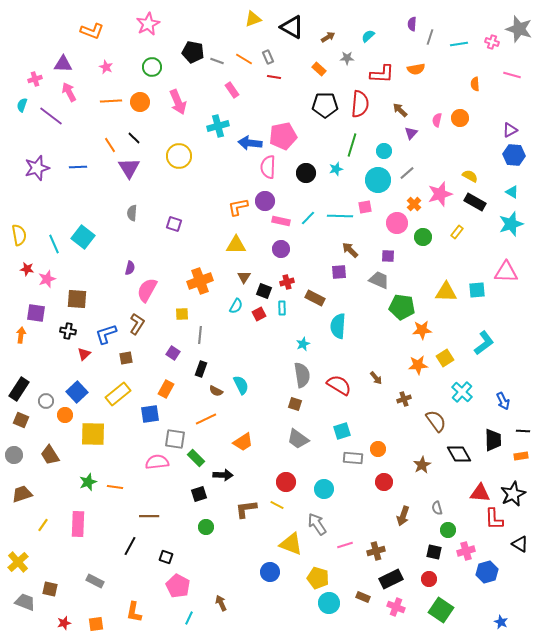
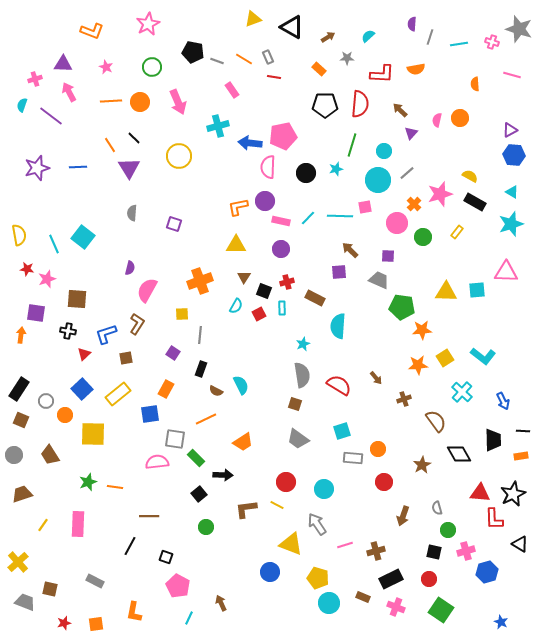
cyan L-shape at (484, 343): moved 1 px left, 13 px down; rotated 75 degrees clockwise
blue square at (77, 392): moved 5 px right, 3 px up
black square at (199, 494): rotated 21 degrees counterclockwise
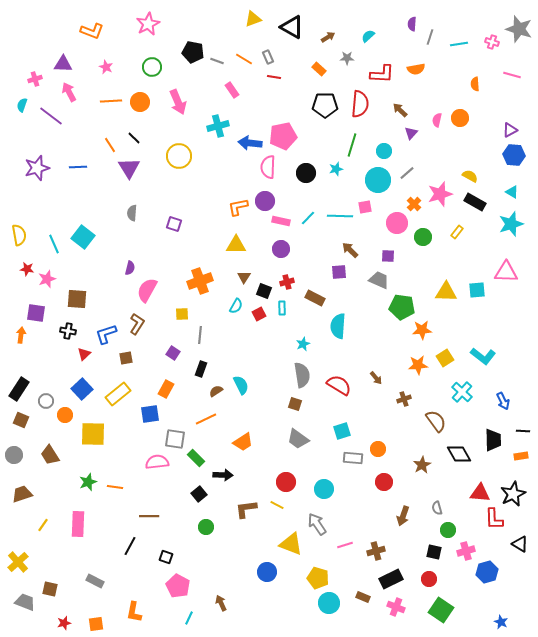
brown semicircle at (216, 391): rotated 120 degrees clockwise
blue circle at (270, 572): moved 3 px left
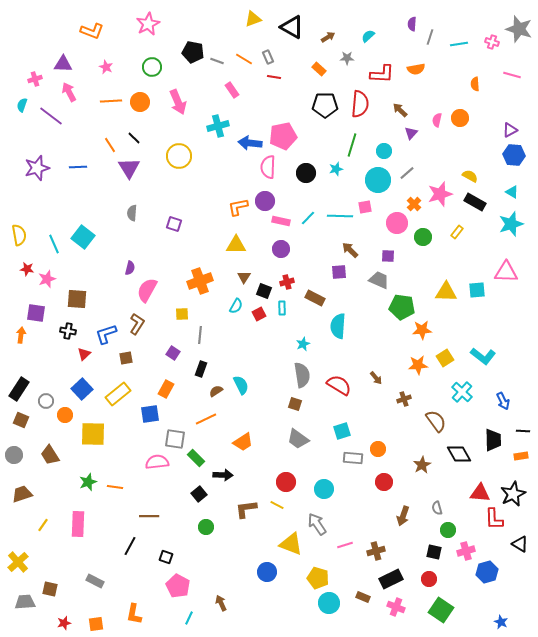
gray trapezoid at (25, 602): rotated 25 degrees counterclockwise
orange L-shape at (134, 612): moved 2 px down
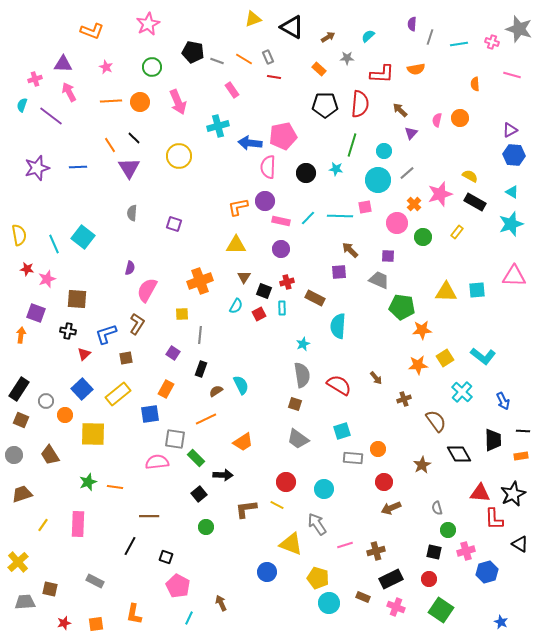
cyan star at (336, 169): rotated 24 degrees clockwise
pink triangle at (506, 272): moved 8 px right, 4 px down
purple square at (36, 313): rotated 12 degrees clockwise
brown arrow at (403, 516): moved 12 px left, 8 px up; rotated 48 degrees clockwise
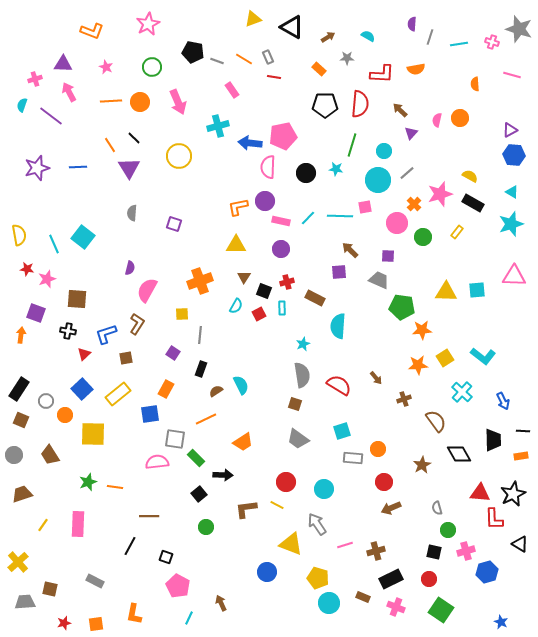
cyan semicircle at (368, 36): rotated 72 degrees clockwise
black rectangle at (475, 202): moved 2 px left, 1 px down
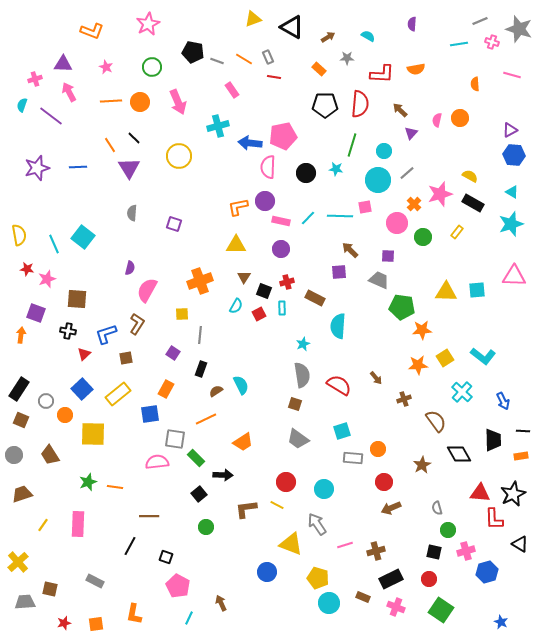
gray line at (430, 37): moved 50 px right, 16 px up; rotated 49 degrees clockwise
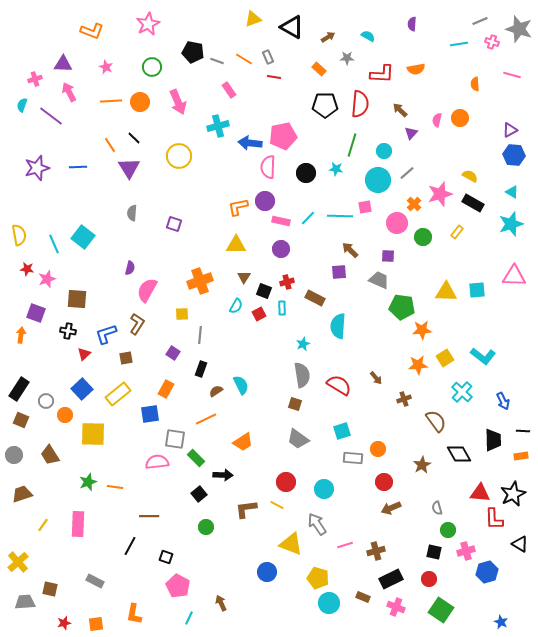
pink rectangle at (232, 90): moved 3 px left
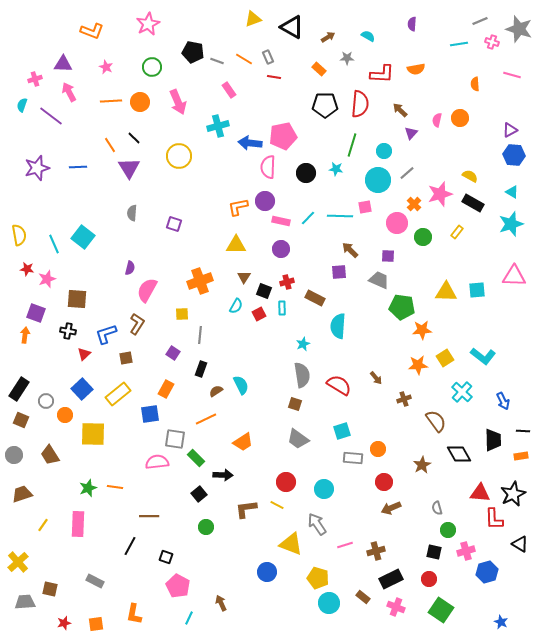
orange arrow at (21, 335): moved 4 px right
green star at (88, 482): moved 6 px down
brown rectangle at (363, 597): rotated 16 degrees clockwise
